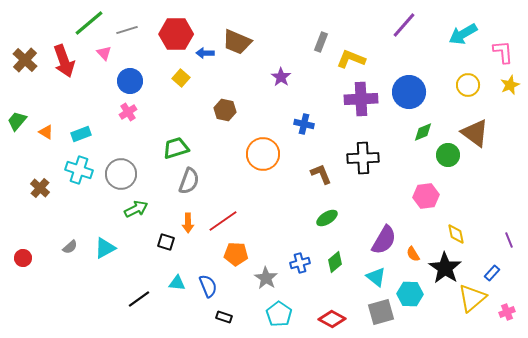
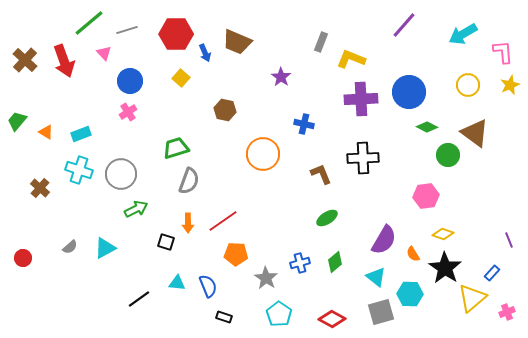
blue arrow at (205, 53): rotated 114 degrees counterclockwise
green diamond at (423, 132): moved 4 px right, 5 px up; rotated 50 degrees clockwise
yellow diamond at (456, 234): moved 13 px left; rotated 60 degrees counterclockwise
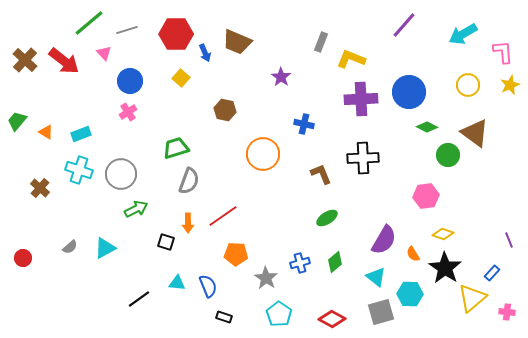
red arrow at (64, 61): rotated 32 degrees counterclockwise
red line at (223, 221): moved 5 px up
pink cross at (507, 312): rotated 28 degrees clockwise
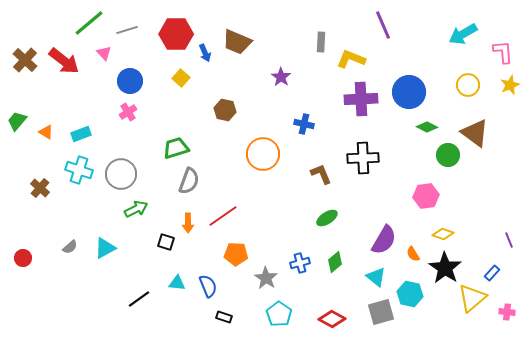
purple line at (404, 25): moved 21 px left; rotated 64 degrees counterclockwise
gray rectangle at (321, 42): rotated 18 degrees counterclockwise
cyan hexagon at (410, 294): rotated 10 degrees clockwise
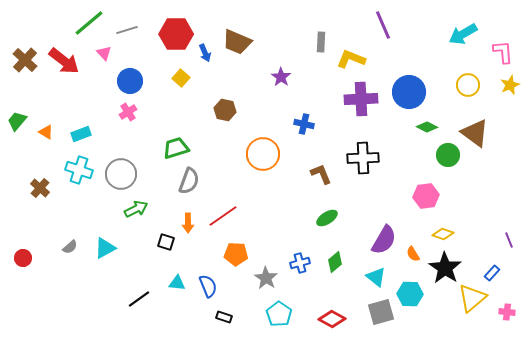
cyan hexagon at (410, 294): rotated 10 degrees counterclockwise
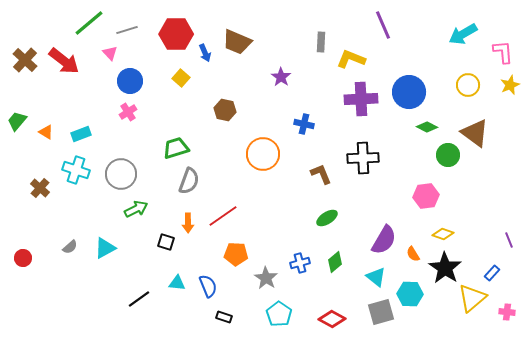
pink triangle at (104, 53): moved 6 px right
cyan cross at (79, 170): moved 3 px left
